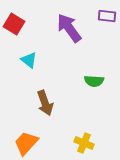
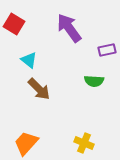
purple rectangle: moved 34 px down; rotated 18 degrees counterclockwise
brown arrow: moved 6 px left, 14 px up; rotated 25 degrees counterclockwise
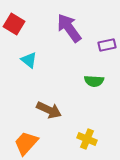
purple rectangle: moved 5 px up
brown arrow: moved 10 px right, 21 px down; rotated 20 degrees counterclockwise
yellow cross: moved 3 px right, 4 px up
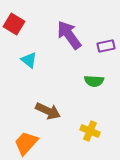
purple arrow: moved 7 px down
purple rectangle: moved 1 px left, 1 px down
brown arrow: moved 1 px left, 1 px down
yellow cross: moved 3 px right, 8 px up
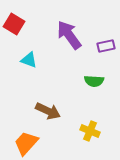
cyan triangle: rotated 18 degrees counterclockwise
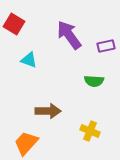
brown arrow: rotated 25 degrees counterclockwise
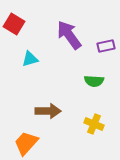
cyan triangle: moved 1 px right, 1 px up; rotated 36 degrees counterclockwise
yellow cross: moved 4 px right, 7 px up
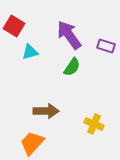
red square: moved 2 px down
purple rectangle: rotated 30 degrees clockwise
cyan triangle: moved 7 px up
green semicircle: moved 22 px left, 14 px up; rotated 60 degrees counterclockwise
brown arrow: moved 2 px left
orange trapezoid: moved 6 px right
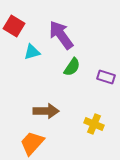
purple arrow: moved 8 px left
purple rectangle: moved 31 px down
cyan triangle: moved 2 px right
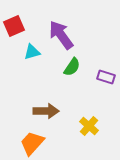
red square: rotated 35 degrees clockwise
yellow cross: moved 5 px left, 2 px down; rotated 18 degrees clockwise
